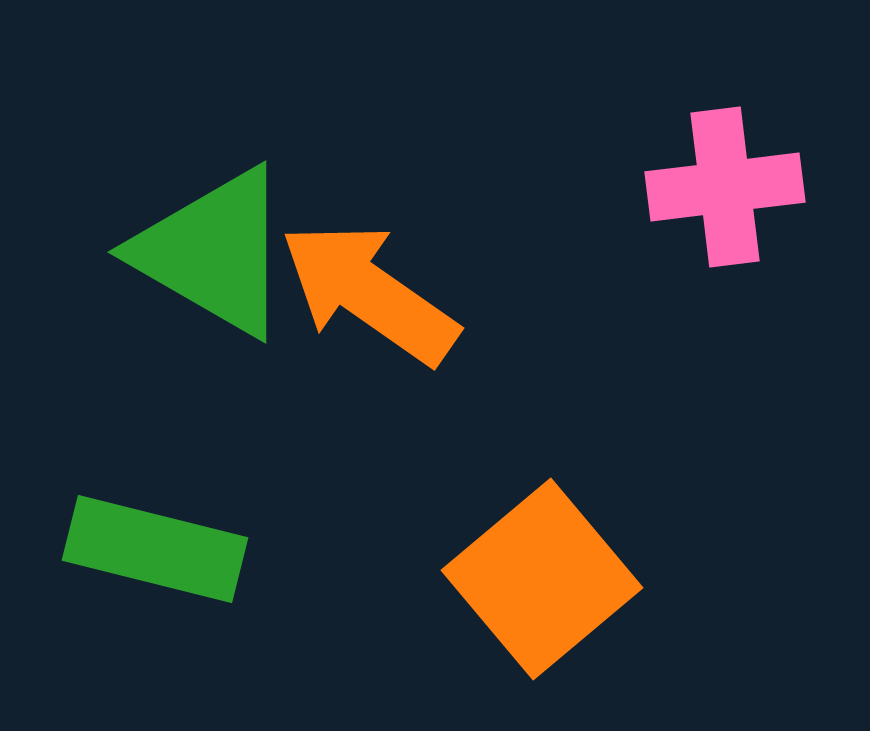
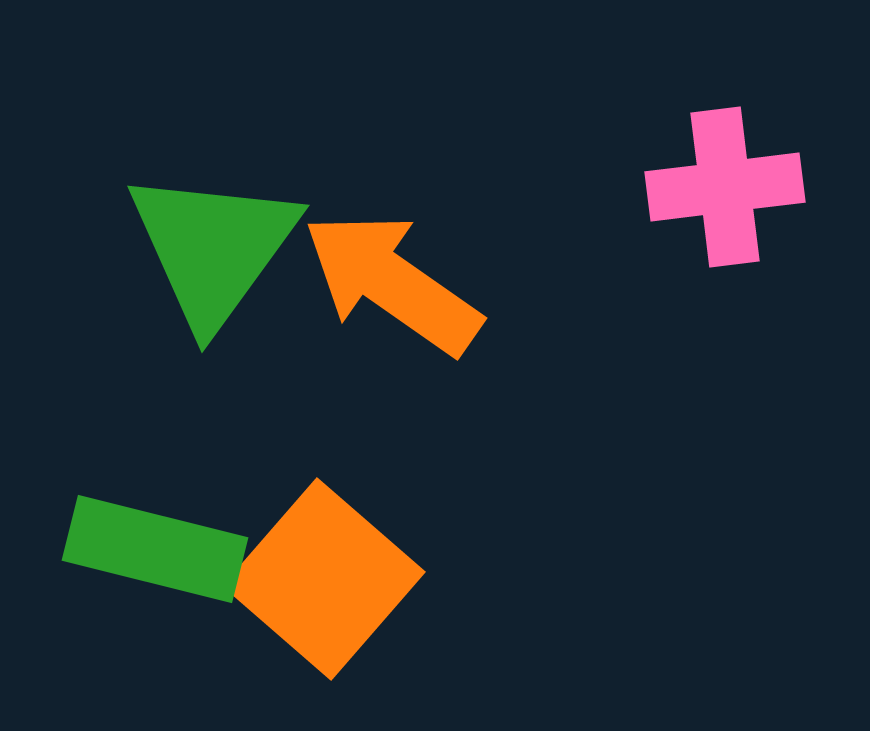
green triangle: moved 4 px up; rotated 36 degrees clockwise
orange arrow: moved 23 px right, 10 px up
orange square: moved 218 px left; rotated 9 degrees counterclockwise
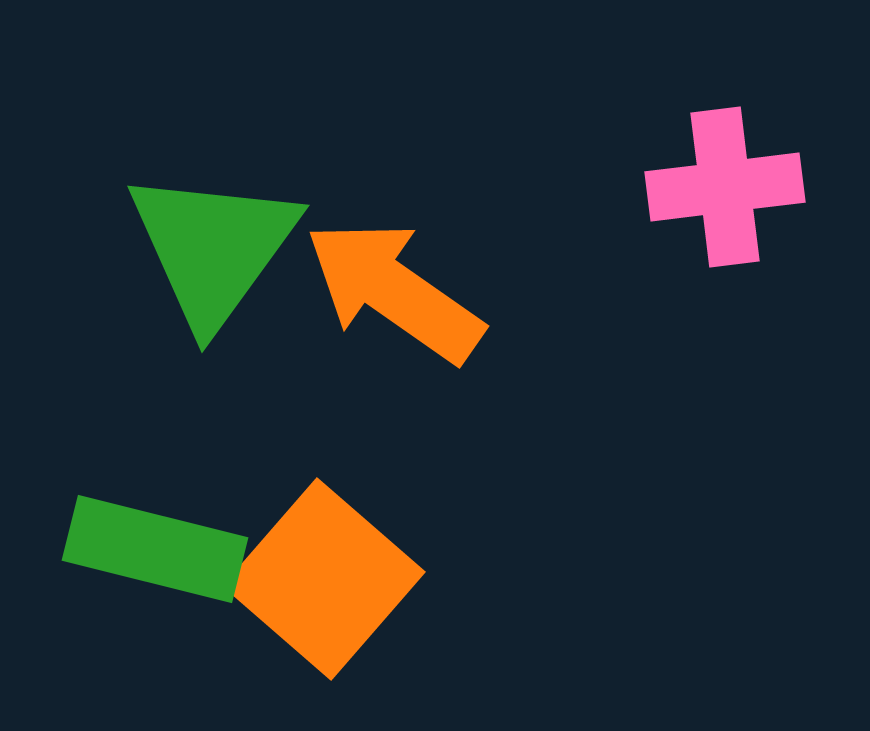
orange arrow: moved 2 px right, 8 px down
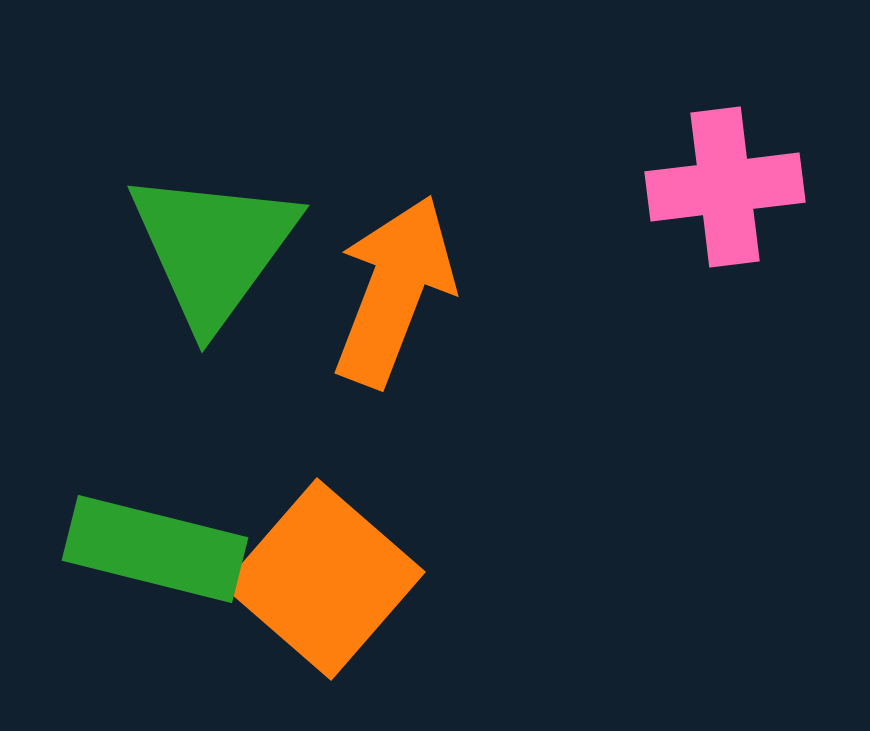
orange arrow: rotated 76 degrees clockwise
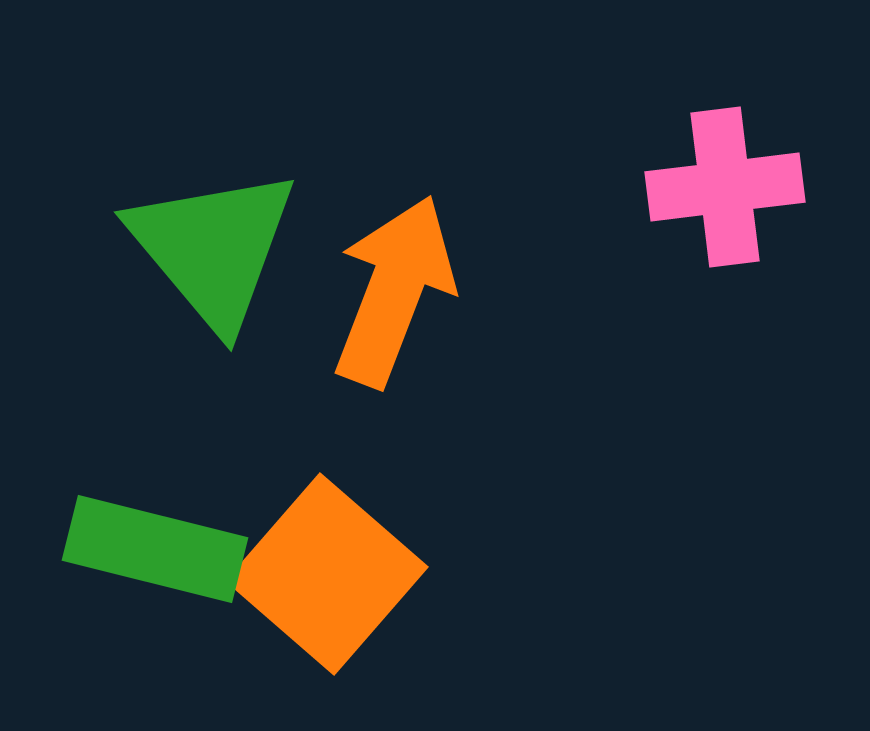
green triangle: rotated 16 degrees counterclockwise
orange square: moved 3 px right, 5 px up
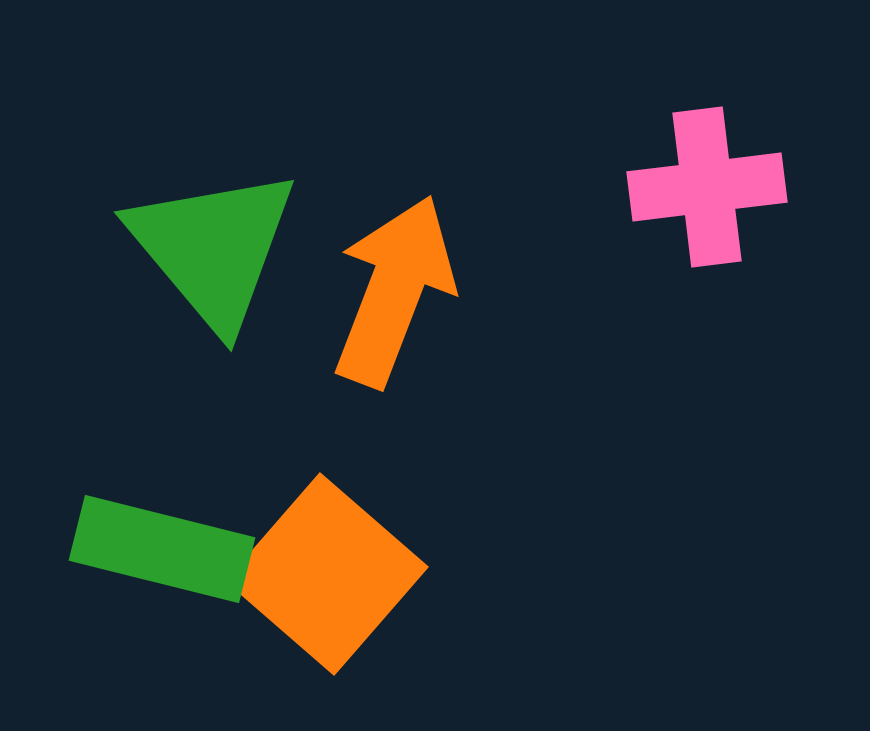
pink cross: moved 18 px left
green rectangle: moved 7 px right
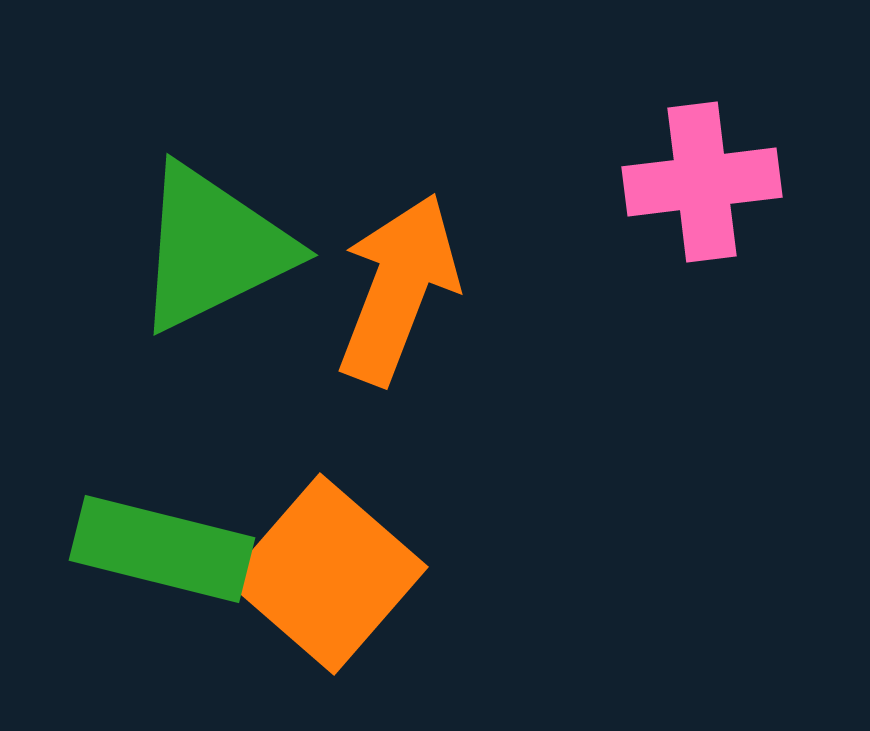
pink cross: moved 5 px left, 5 px up
green triangle: rotated 44 degrees clockwise
orange arrow: moved 4 px right, 2 px up
